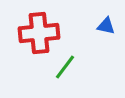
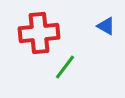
blue triangle: rotated 18 degrees clockwise
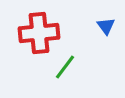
blue triangle: rotated 24 degrees clockwise
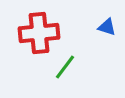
blue triangle: moved 1 px right, 1 px down; rotated 36 degrees counterclockwise
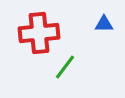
blue triangle: moved 3 px left, 3 px up; rotated 18 degrees counterclockwise
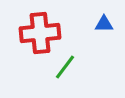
red cross: moved 1 px right
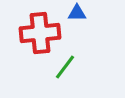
blue triangle: moved 27 px left, 11 px up
